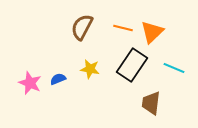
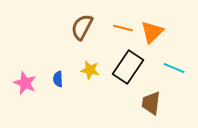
black rectangle: moved 4 px left, 2 px down
yellow star: moved 1 px down
blue semicircle: rotated 70 degrees counterclockwise
pink star: moved 5 px left
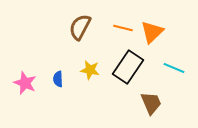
brown semicircle: moved 2 px left
brown trapezoid: rotated 150 degrees clockwise
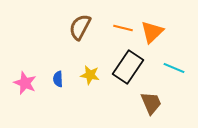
yellow star: moved 5 px down
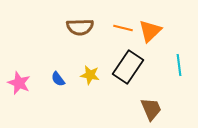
brown semicircle: rotated 120 degrees counterclockwise
orange triangle: moved 2 px left, 1 px up
cyan line: moved 5 px right, 3 px up; rotated 60 degrees clockwise
blue semicircle: rotated 35 degrees counterclockwise
pink star: moved 6 px left
brown trapezoid: moved 6 px down
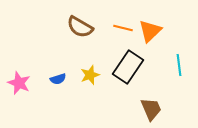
brown semicircle: rotated 32 degrees clockwise
yellow star: rotated 30 degrees counterclockwise
blue semicircle: rotated 70 degrees counterclockwise
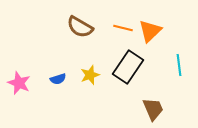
brown trapezoid: moved 2 px right
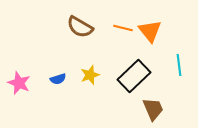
orange triangle: rotated 25 degrees counterclockwise
black rectangle: moved 6 px right, 9 px down; rotated 12 degrees clockwise
